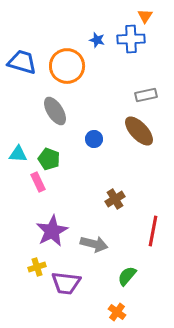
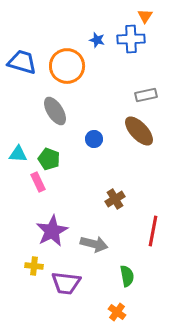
yellow cross: moved 3 px left, 1 px up; rotated 24 degrees clockwise
green semicircle: rotated 130 degrees clockwise
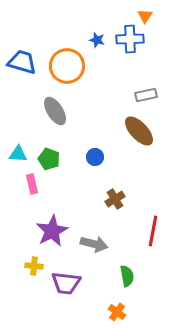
blue cross: moved 1 px left
blue circle: moved 1 px right, 18 px down
pink rectangle: moved 6 px left, 2 px down; rotated 12 degrees clockwise
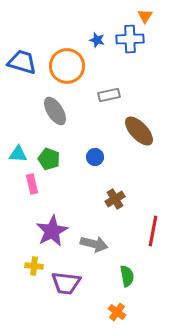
gray rectangle: moved 37 px left
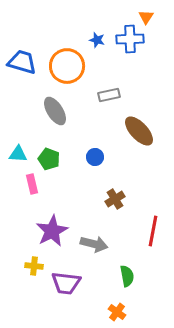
orange triangle: moved 1 px right, 1 px down
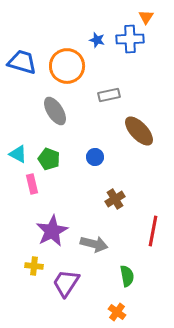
cyan triangle: rotated 24 degrees clockwise
purple trapezoid: rotated 116 degrees clockwise
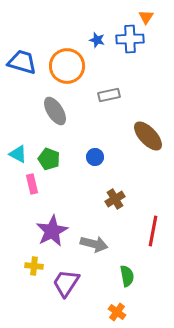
brown ellipse: moved 9 px right, 5 px down
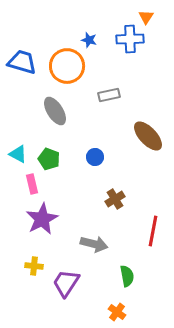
blue star: moved 8 px left
purple star: moved 10 px left, 12 px up
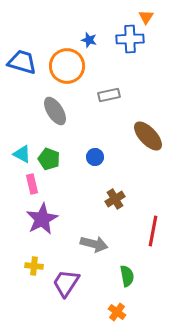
cyan triangle: moved 4 px right
